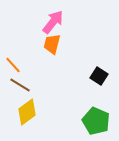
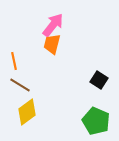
pink arrow: moved 3 px down
orange line: moved 1 px right, 4 px up; rotated 30 degrees clockwise
black square: moved 4 px down
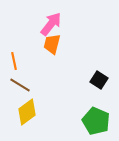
pink arrow: moved 2 px left, 1 px up
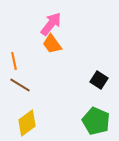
orange trapezoid: rotated 50 degrees counterclockwise
yellow diamond: moved 11 px down
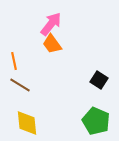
yellow diamond: rotated 60 degrees counterclockwise
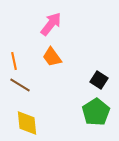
orange trapezoid: moved 13 px down
green pentagon: moved 9 px up; rotated 16 degrees clockwise
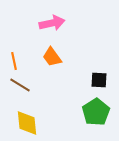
pink arrow: moved 1 px right, 1 px up; rotated 40 degrees clockwise
black square: rotated 30 degrees counterclockwise
